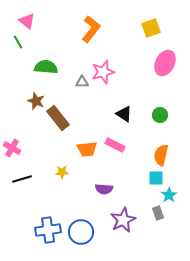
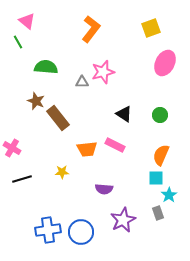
orange semicircle: rotated 10 degrees clockwise
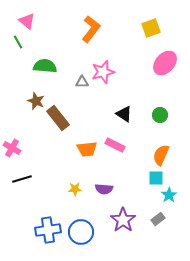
pink ellipse: rotated 15 degrees clockwise
green semicircle: moved 1 px left, 1 px up
yellow star: moved 13 px right, 17 px down
gray rectangle: moved 6 px down; rotated 72 degrees clockwise
purple star: rotated 10 degrees counterclockwise
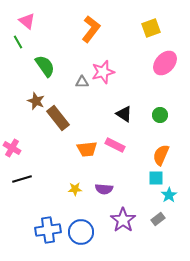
green semicircle: rotated 50 degrees clockwise
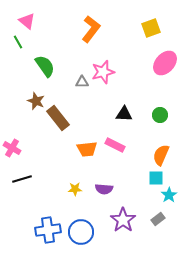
black triangle: rotated 30 degrees counterclockwise
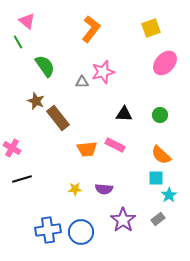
orange semicircle: rotated 70 degrees counterclockwise
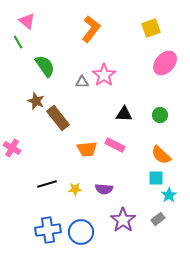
pink star: moved 1 px right, 3 px down; rotated 20 degrees counterclockwise
black line: moved 25 px right, 5 px down
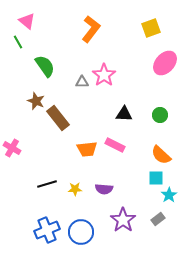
blue cross: moved 1 px left; rotated 15 degrees counterclockwise
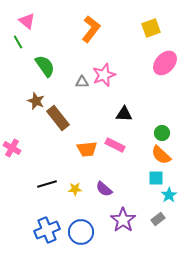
pink star: rotated 15 degrees clockwise
green circle: moved 2 px right, 18 px down
purple semicircle: rotated 36 degrees clockwise
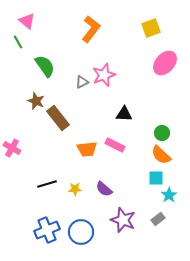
gray triangle: rotated 24 degrees counterclockwise
purple star: rotated 15 degrees counterclockwise
